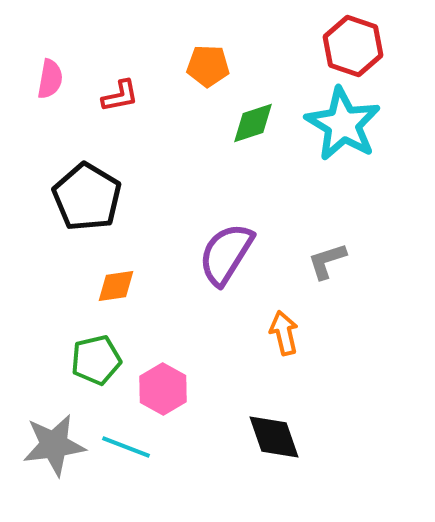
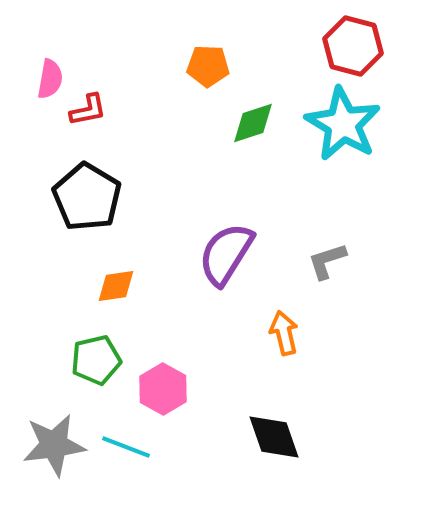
red hexagon: rotated 4 degrees counterclockwise
red L-shape: moved 32 px left, 14 px down
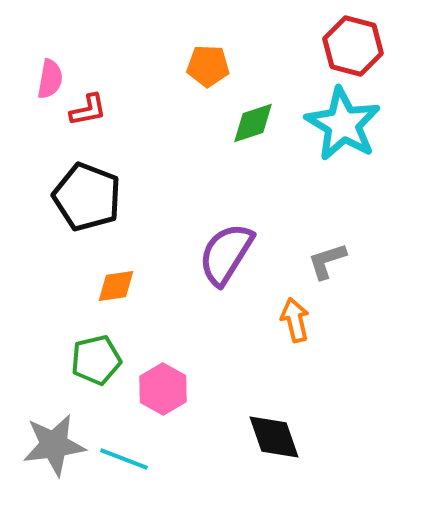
black pentagon: rotated 10 degrees counterclockwise
orange arrow: moved 11 px right, 13 px up
cyan line: moved 2 px left, 12 px down
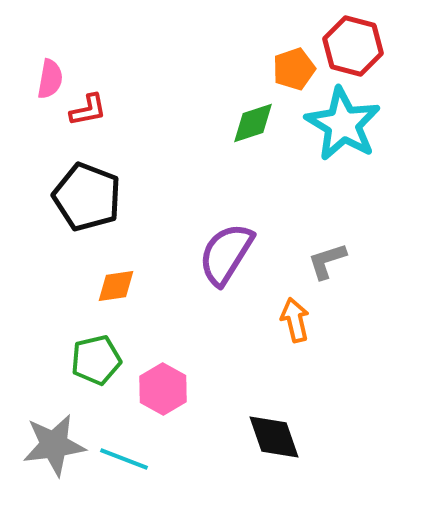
orange pentagon: moved 86 px right, 3 px down; rotated 21 degrees counterclockwise
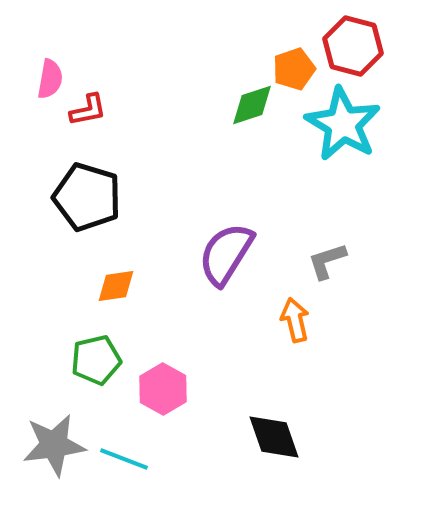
green diamond: moved 1 px left, 18 px up
black pentagon: rotated 4 degrees counterclockwise
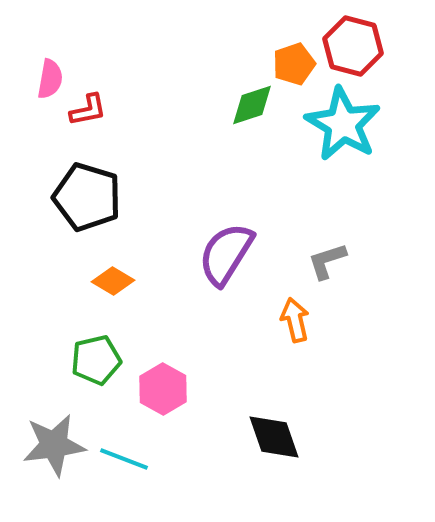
orange pentagon: moved 5 px up
orange diamond: moved 3 px left, 5 px up; rotated 39 degrees clockwise
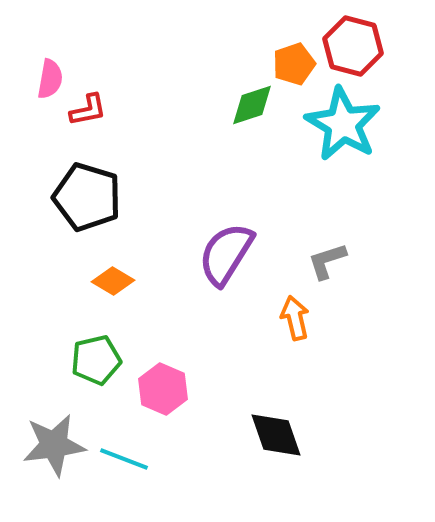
orange arrow: moved 2 px up
pink hexagon: rotated 6 degrees counterclockwise
black diamond: moved 2 px right, 2 px up
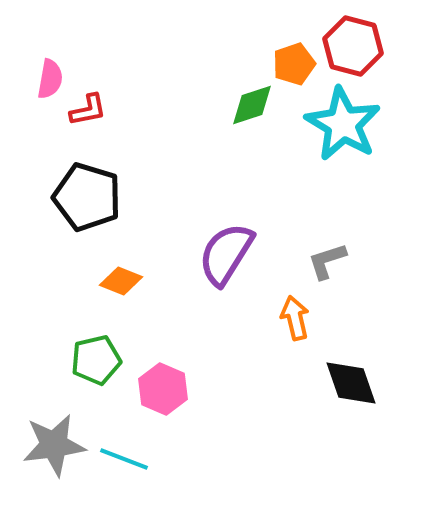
orange diamond: moved 8 px right; rotated 9 degrees counterclockwise
black diamond: moved 75 px right, 52 px up
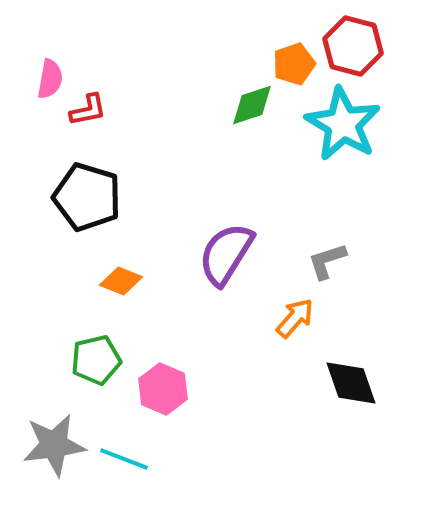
orange arrow: rotated 54 degrees clockwise
